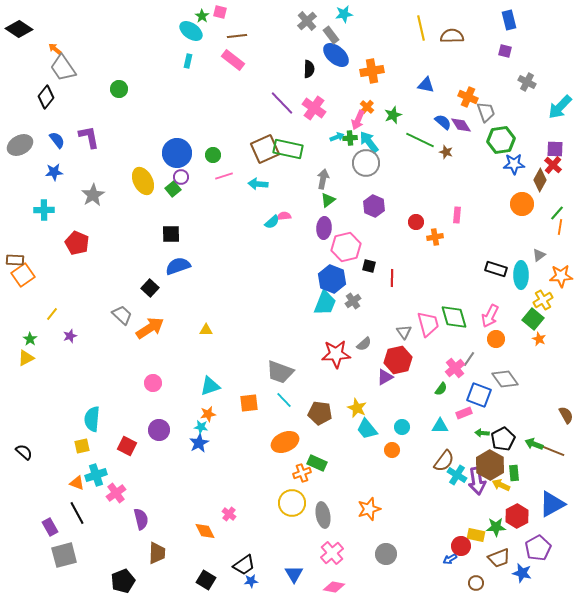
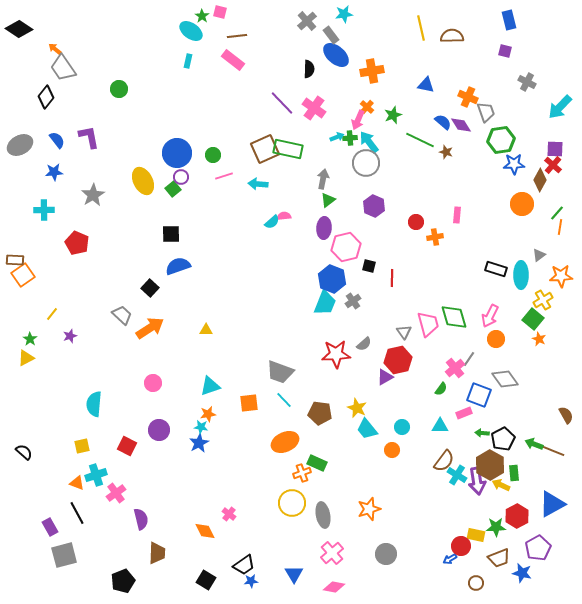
cyan semicircle at (92, 419): moved 2 px right, 15 px up
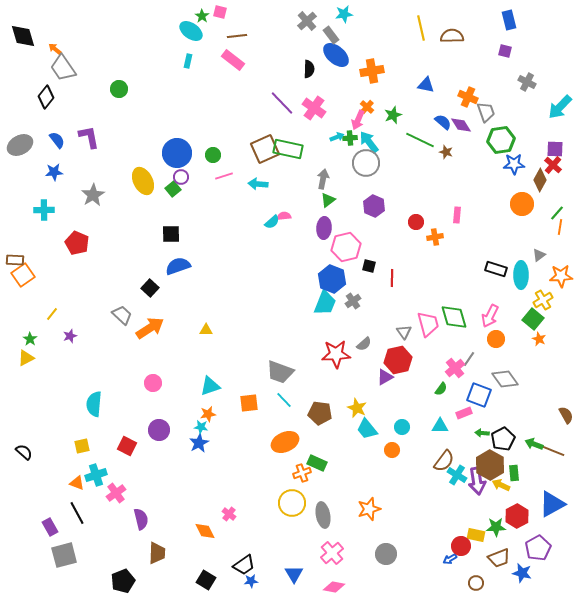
black diamond at (19, 29): moved 4 px right, 7 px down; rotated 40 degrees clockwise
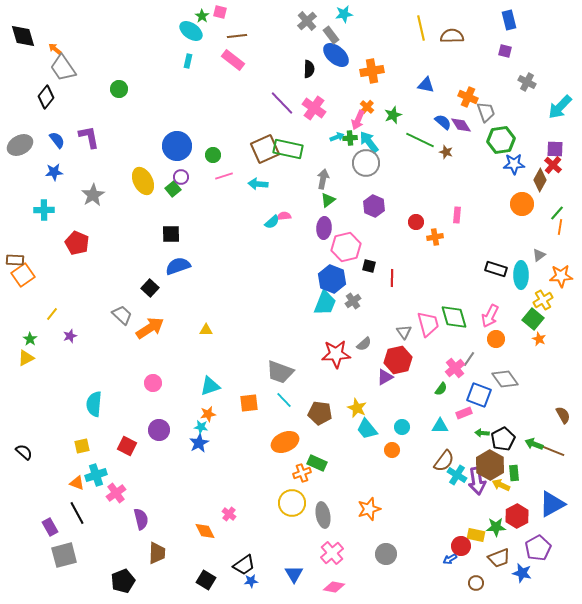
blue circle at (177, 153): moved 7 px up
brown semicircle at (566, 415): moved 3 px left
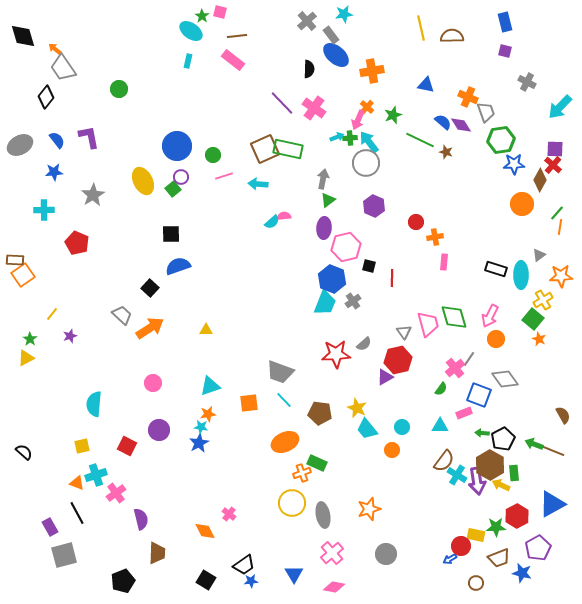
blue rectangle at (509, 20): moved 4 px left, 2 px down
pink rectangle at (457, 215): moved 13 px left, 47 px down
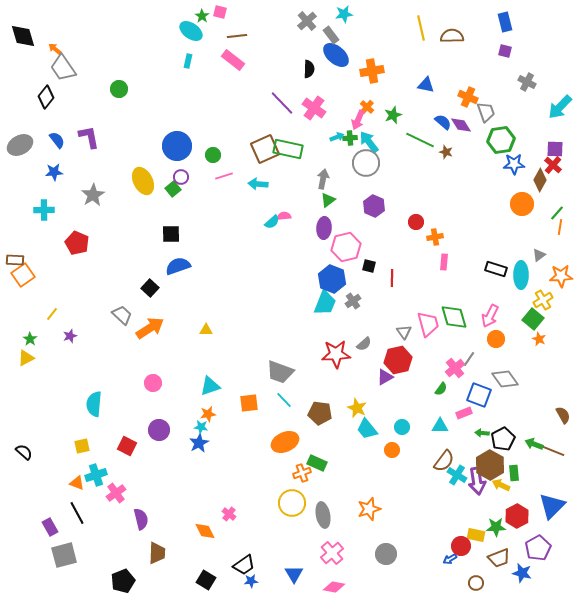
blue triangle at (552, 504): moved 2 px down; rotated 16 degrees counterclockwise
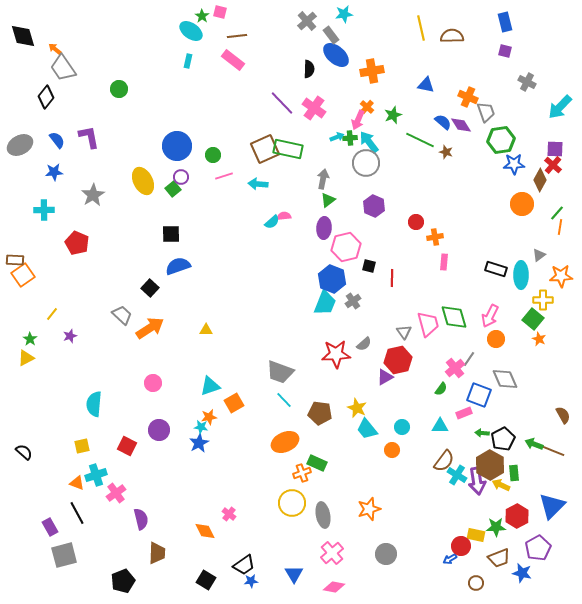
yellow cross at (543, 300): rotated 30 degrees clockwise
gray diamond at (505, 379): rotated 12 degrees clockwise
orange square at (249, 403): moved 15 px left; rotated 24 degrees counterclockwise
orange star at (208, 414): moved 1 px right, 3 px down
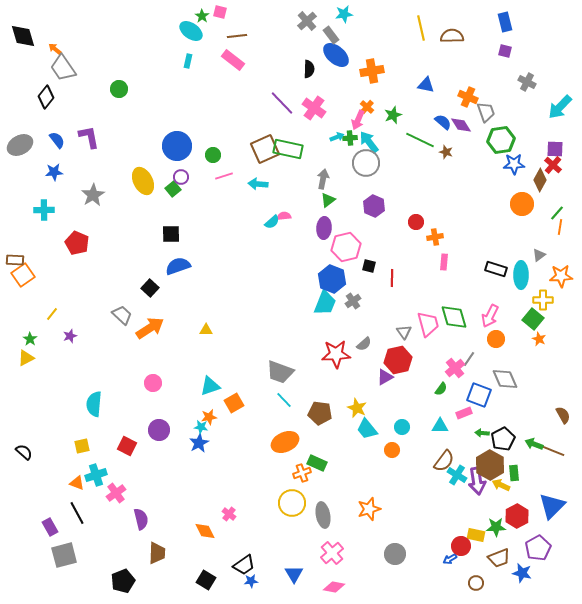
gray circle at (386, 554): moved 9 px right
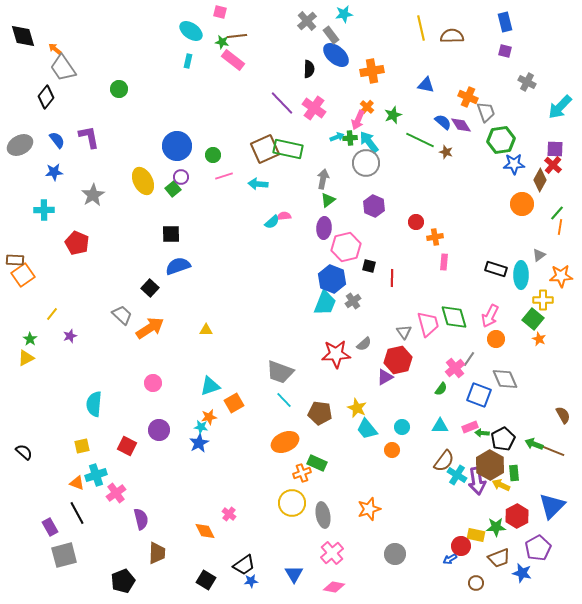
green star at (202, 16): moved 20 px right, 26 px down; rotated 24 degrees counterclockwise
pink rectangle at (464, 413): moved 6 px right, 14 px down
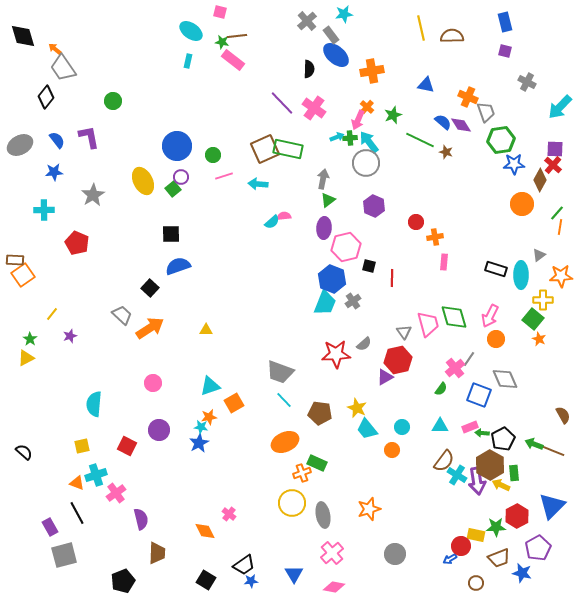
green circle at (119, 89): moved 6 px left, 12 px down
